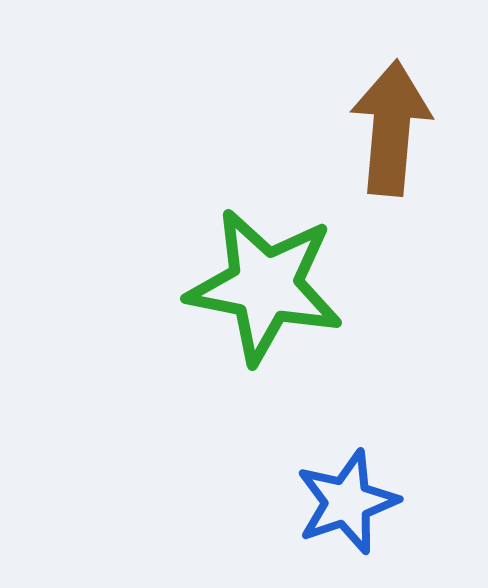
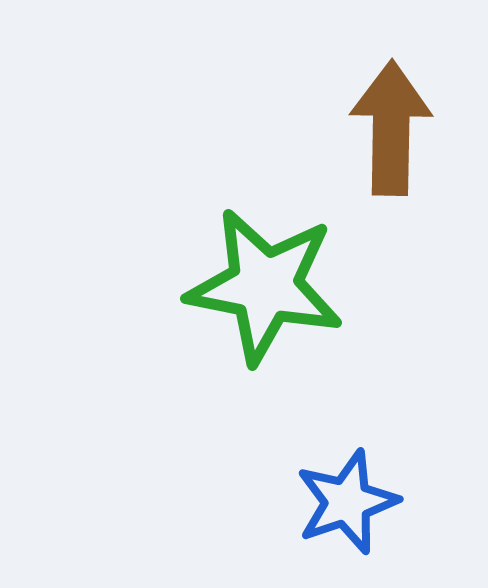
brown arrow: rotated 4 degrees counterclockwise
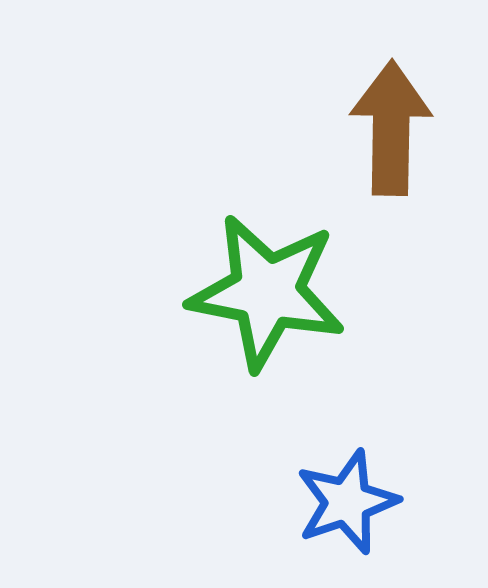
green star: moved 2 px right, 6 px down
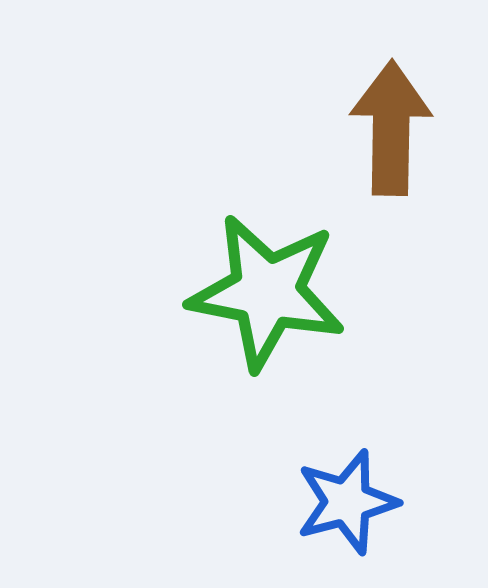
blue star: rotated 4 degrees clockwise
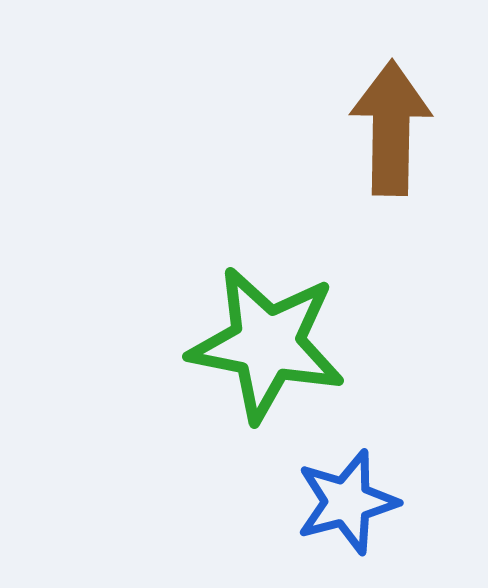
green star: moved 52 px down
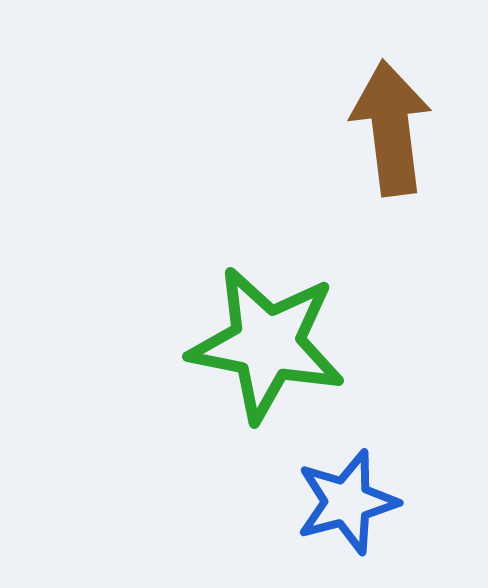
brown arrow: rotated 8 degrees counterclockwise
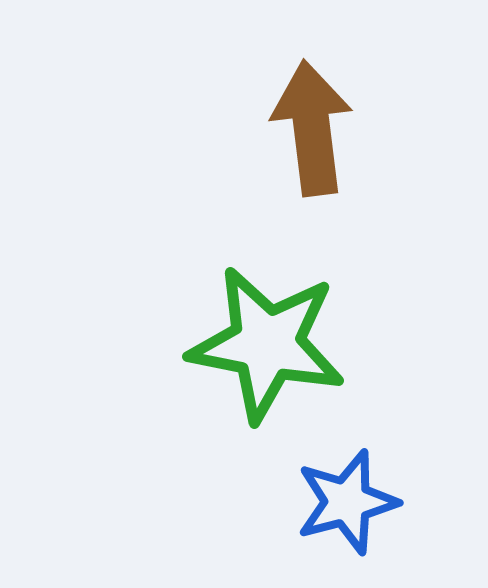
brown arrow: moved 79 px left
